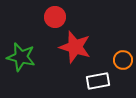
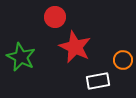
red star: rotated 8 degrees clockwise
green star: rotated 12 degrees clockwise
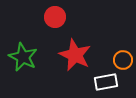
red star: moved 8 px down
green star: moved 2 px right
white rectangle: moved 8 px right, 1 px down
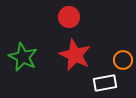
red circle: moved 14 px right
white rectangle: moved 1 px left, 1 px down
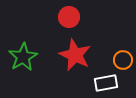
green star: rotated 16 degrees clockwise
white rectangle: moved 1 px right
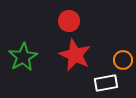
red circle: moved 4 px down
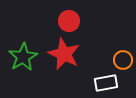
red star: moved 11 px left, 1 px up
